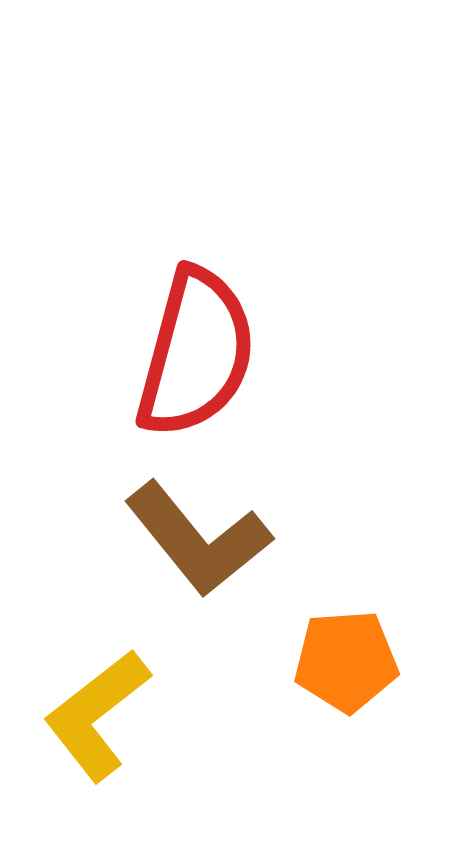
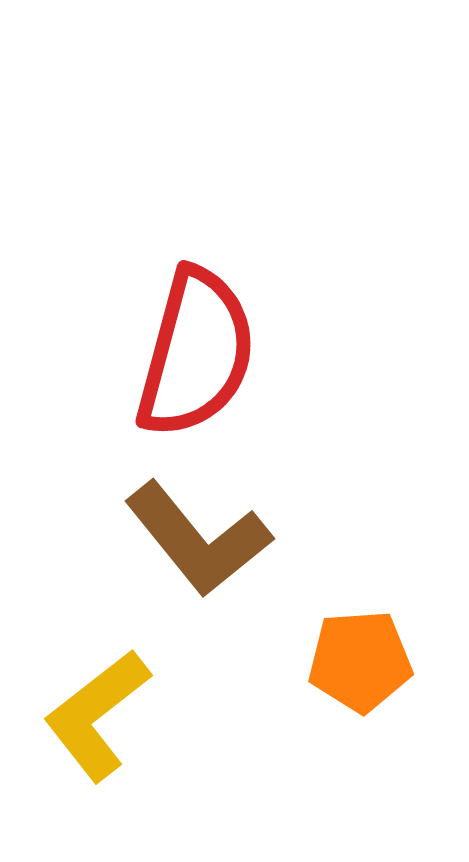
orange pentagon: moved 14 px right
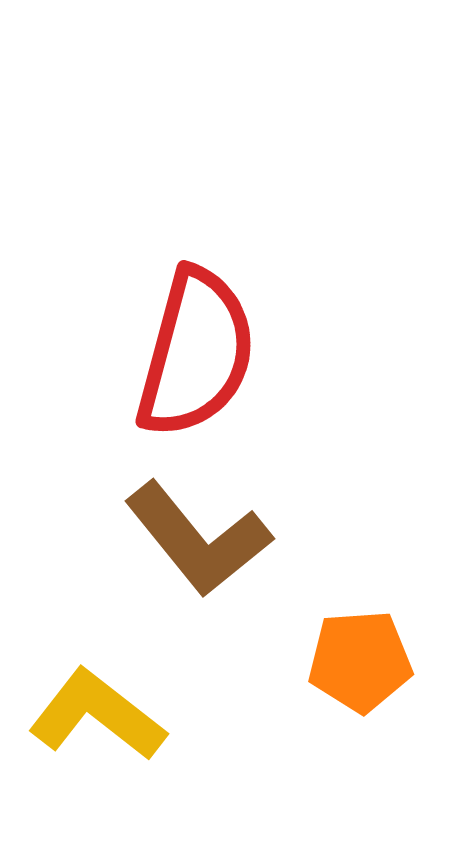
yellow L-shape: rotated 76 degrees clockwise
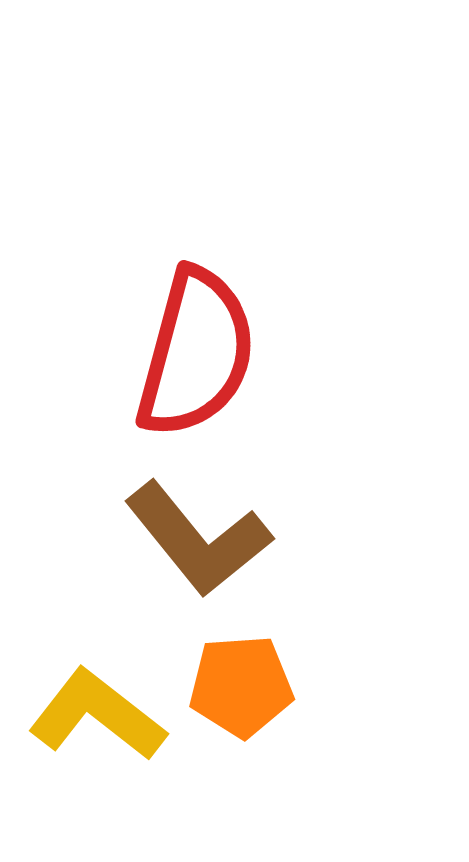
orange pentagon: moved 119 px left, 25 px down
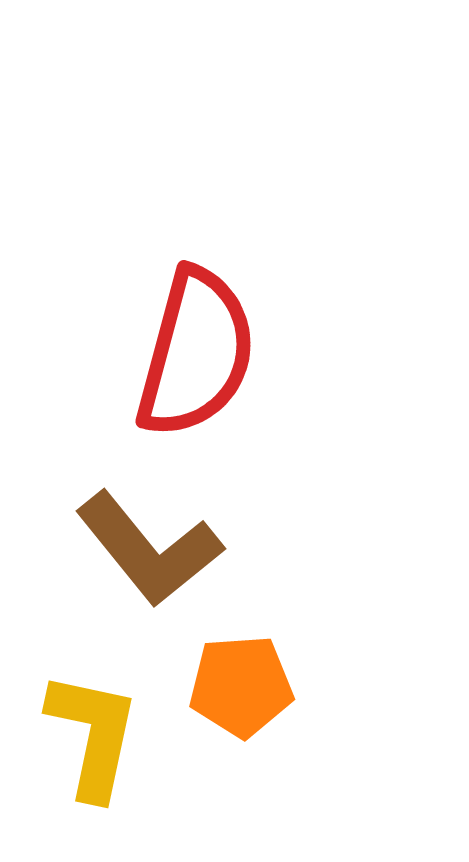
brown L-shape: moved 49 px left, 10 px down
yellow L-shape: moved 4 px left, 20 px down; rotated 64 degrees clockwise
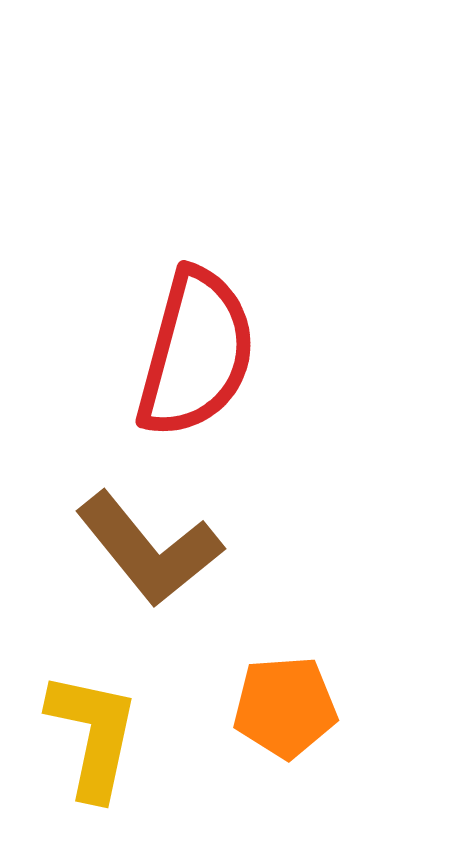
orange pentagon: moved 44 px right, 21 px down
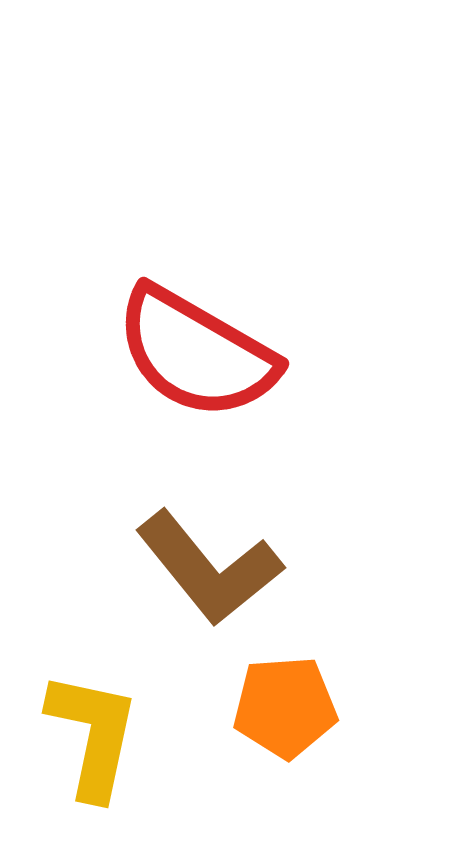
red semicircle: rotated 105 degrees clockwise
brown L-shape: moved 60 px right, 19 px down
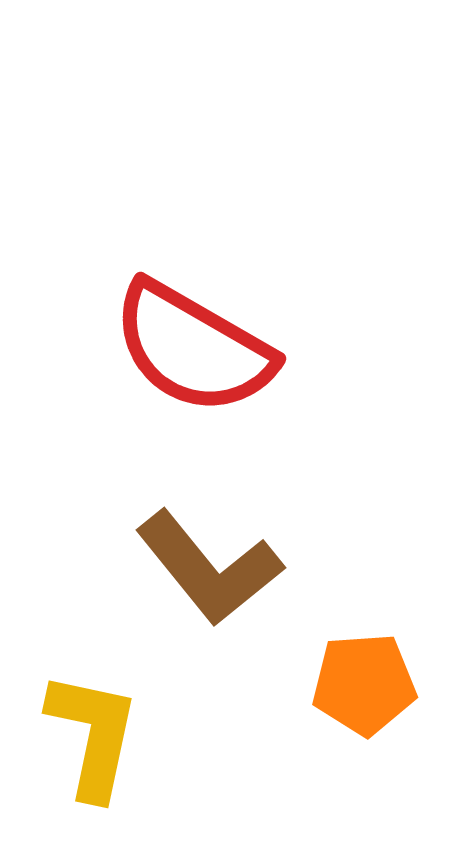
red semicircle: moved 3 px left, 5 px up
orange pentagon: moved 79 px right, 23 px up
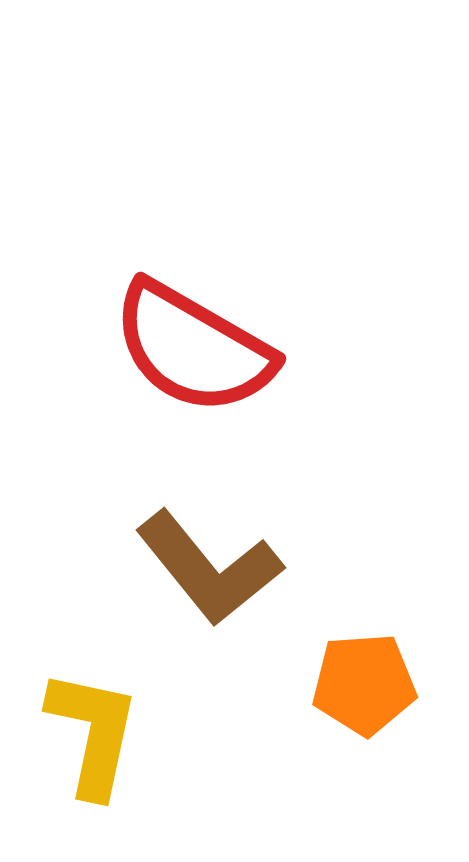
yellow L-shape: moved 2 px up
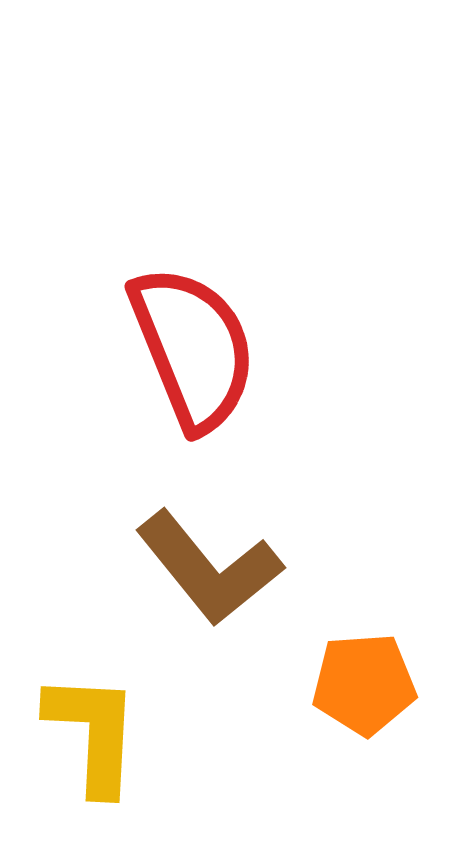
red semicircle: rotated 142 degrees counterclockwise
yellow L-shape: rotated 9 degrees counterclockwise
